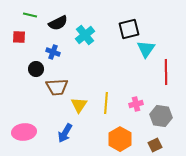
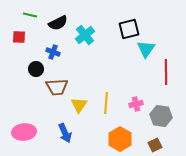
blue arrow: rotated 54 degrees counterclockwise
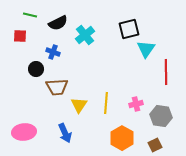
red square: moved 1 px right, 1 px up
orange hexagon: moved 2 px right, 1 px up
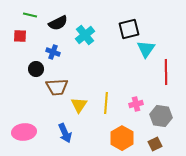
brown square: moved 1 px up
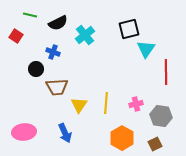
red square: moved 4 px left; rotated 32 degrees clockwise
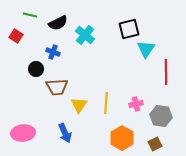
cyan cross: rotated 12 degrees counterclockwise
pink ellipse: moved 1 px left, 1 px down
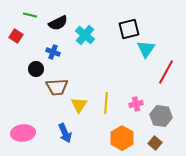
red line: rotated 30 degrees clockwise
brown square: moved 1 px up; rotated 24 degrees counterclockwise
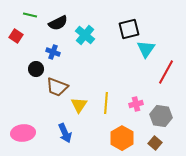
brown trapezoid: rotated 25 degrees clockwise
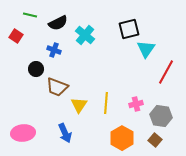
blue cross: moved 1 px right, 2 px up
brown square: moved 3 px up
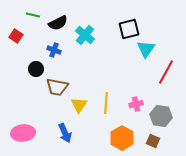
green line: moved 3 px right
brown trapezoid: rotated 10 degrees counterclockwise
brown square: moved 2 px left, 1 px down; rotated 16 degrees counterclockwise
